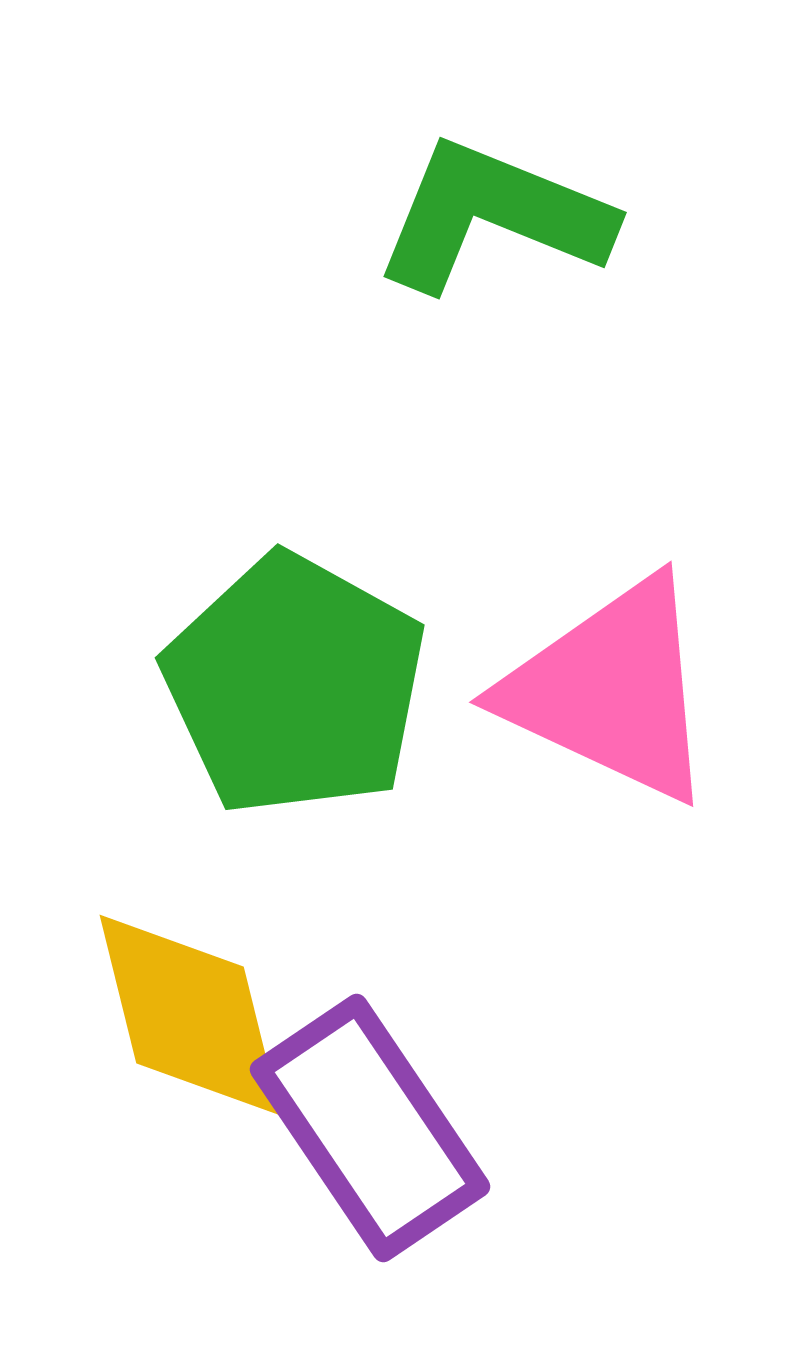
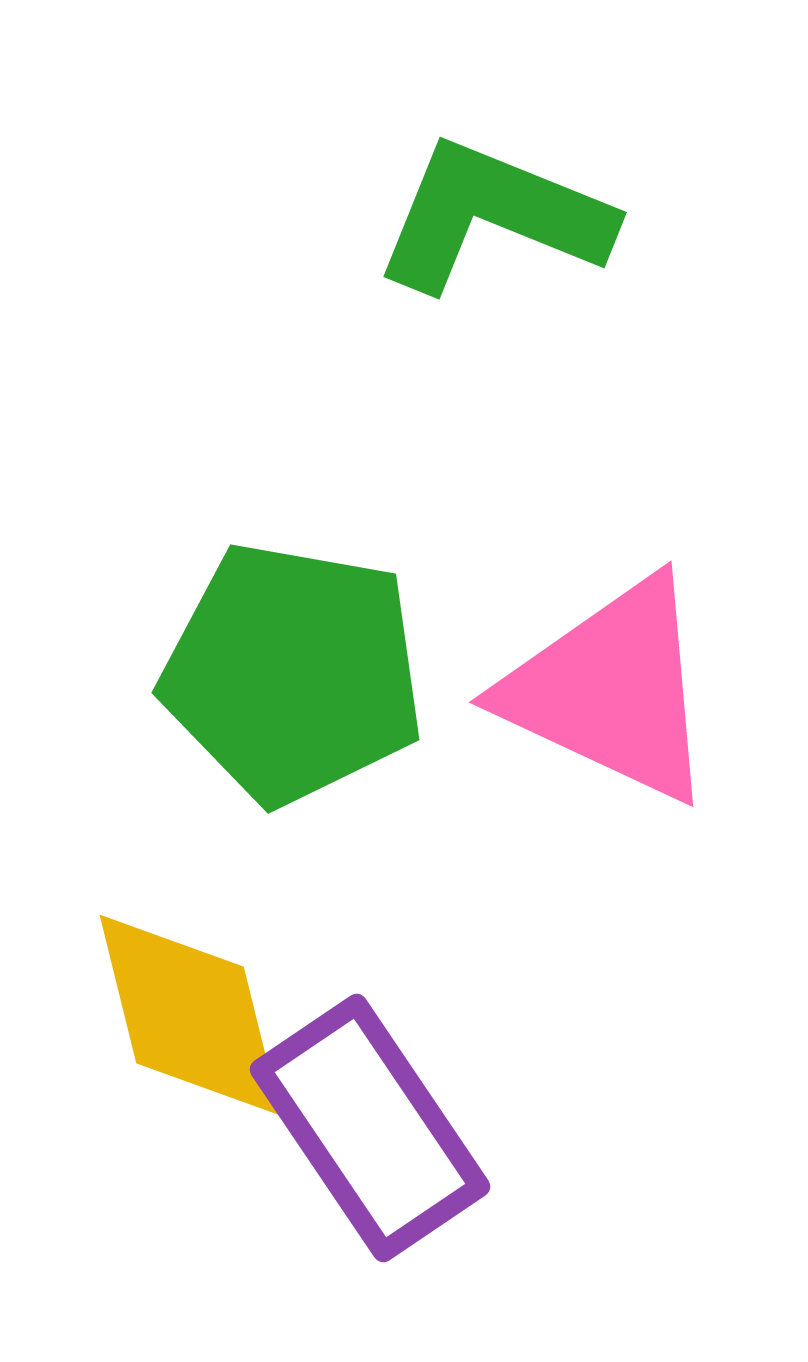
green pentagon: moved 2 px left, 12 px up; rotated 19 degrees counterclockwise
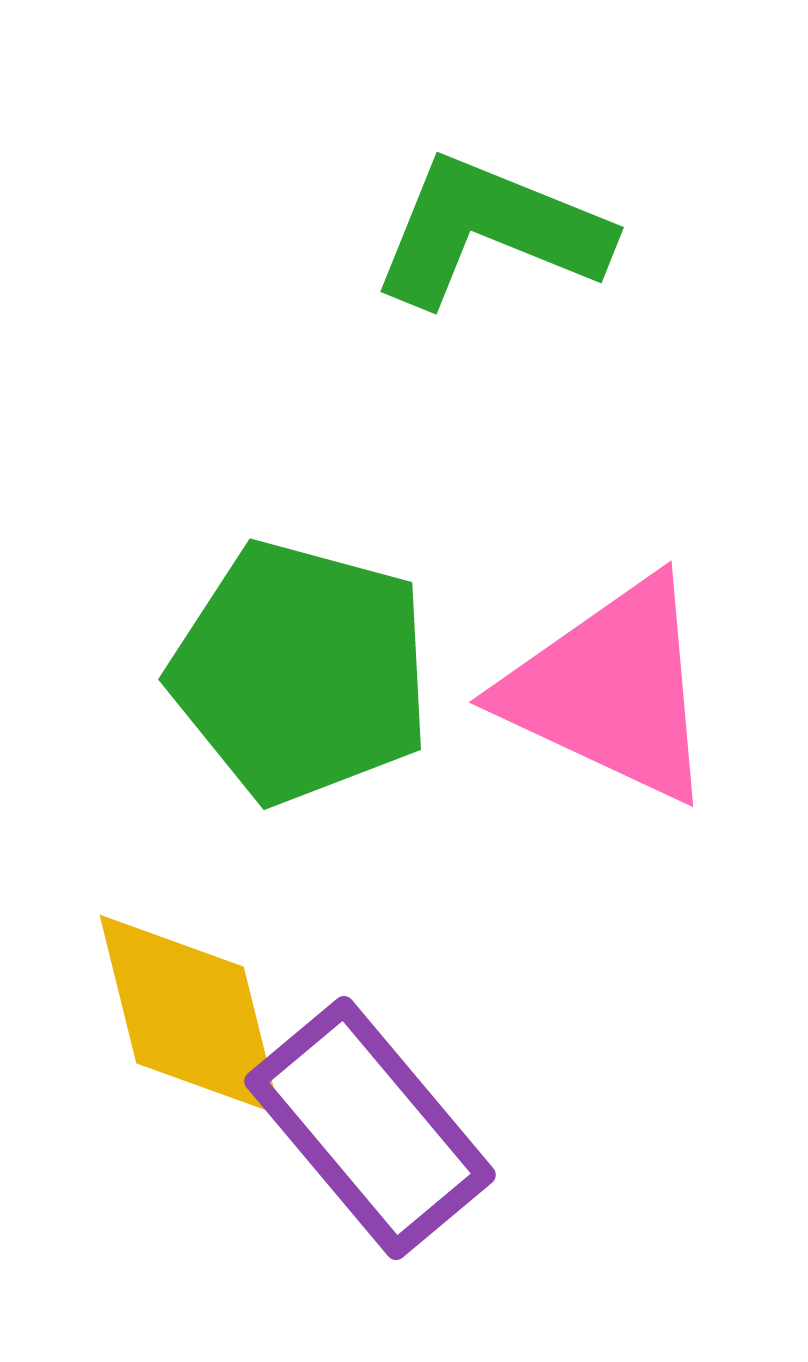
green L-shape: moved 3 px left, 15 px down
green pentagon: moved 8 px right, 1 px up; rotated 5 degrees clockwise
purple rectangle: rotated 6 degrees counterclockwise
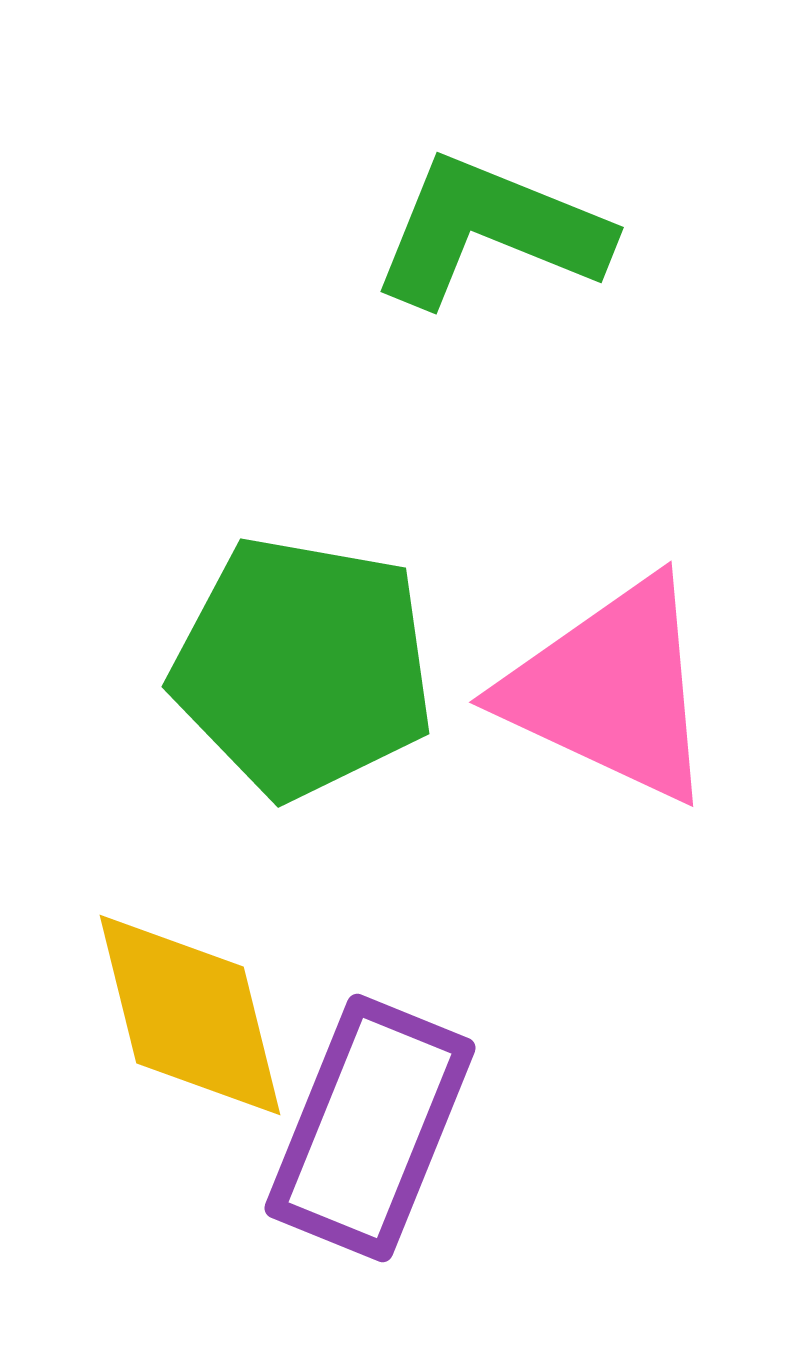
green pentagon: moved 2 px right, 5 px up; rotated 5 degrees counterclockwise
purple rectangle: rotated 62 degrees clockwise
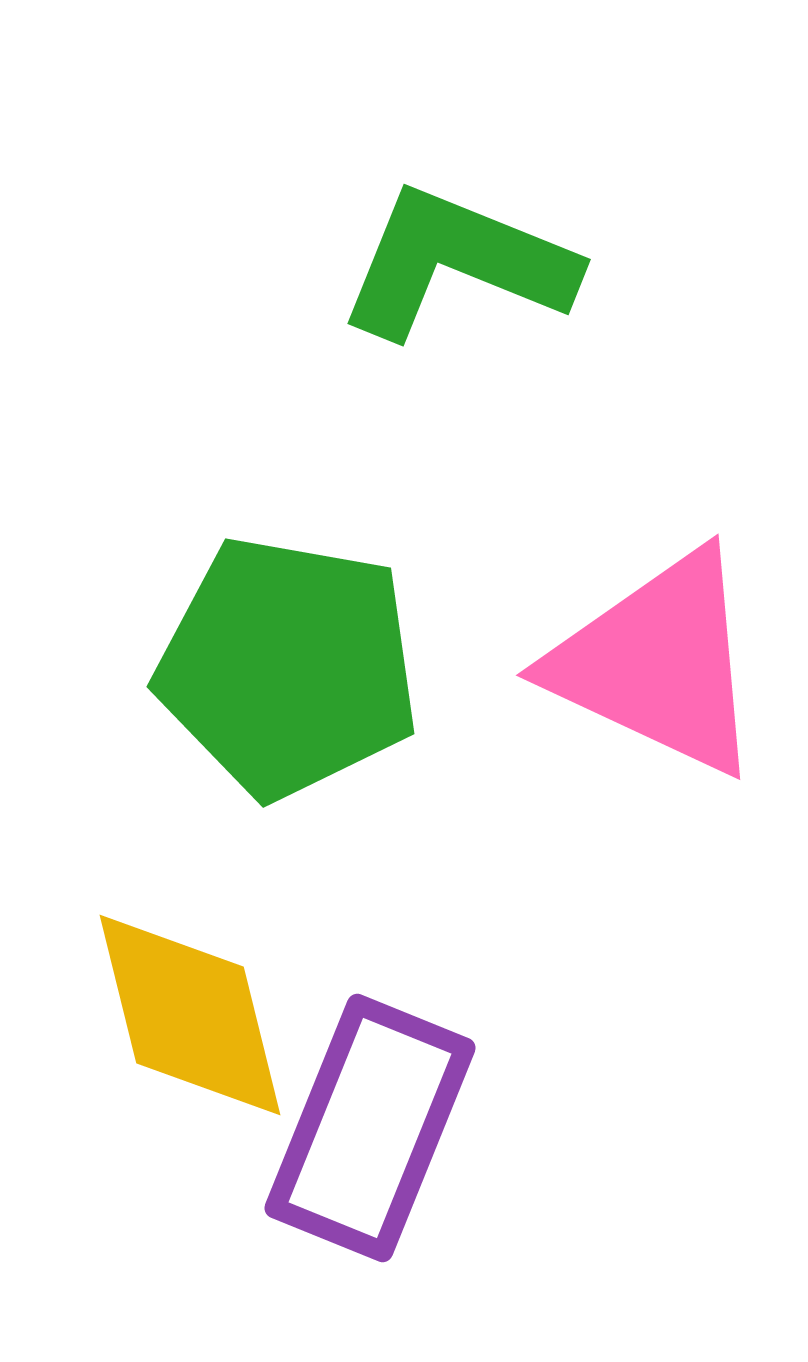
green L-shape: moved 33 px left, 32 px down
green pentagon: moved 15 px left
pink triangle: moved 47 px right, 27 px up
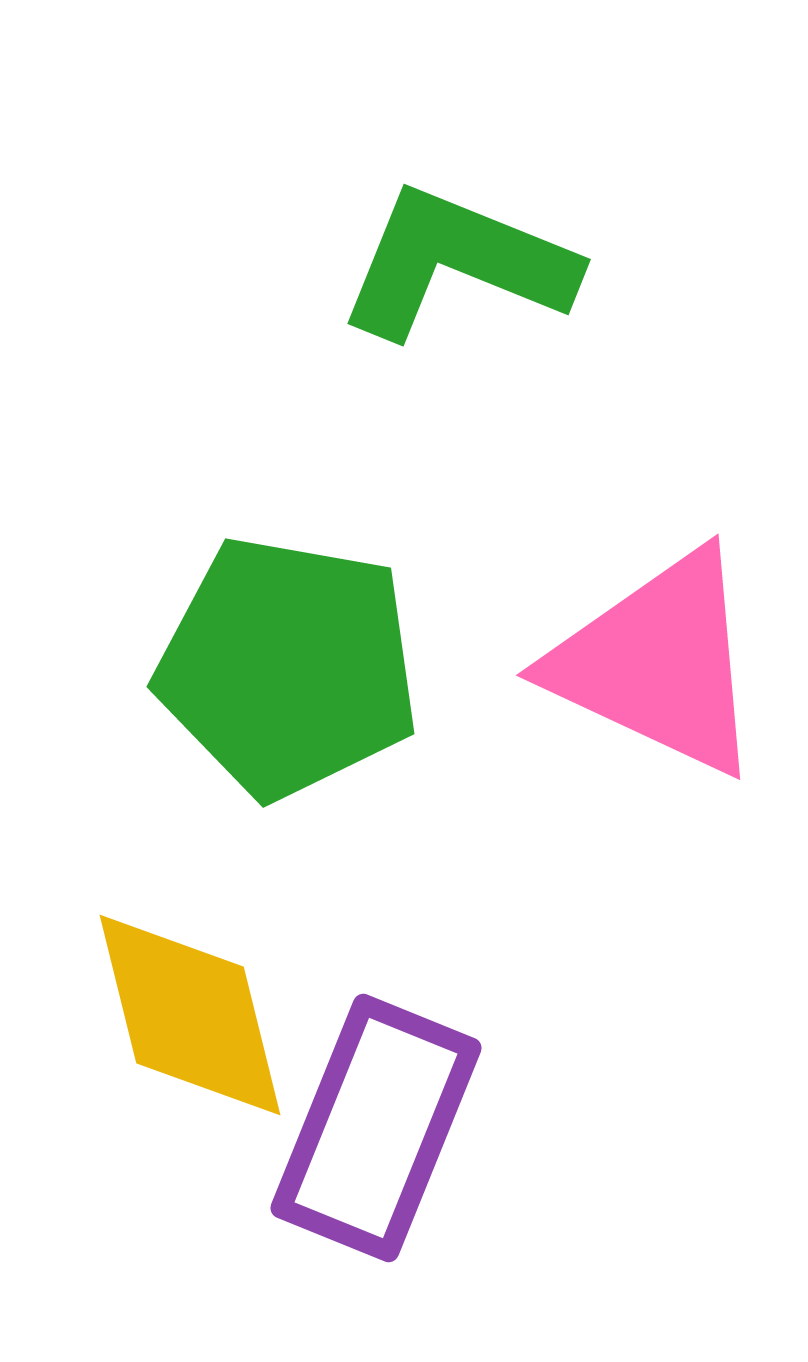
purple rectangle: moved 6 px right
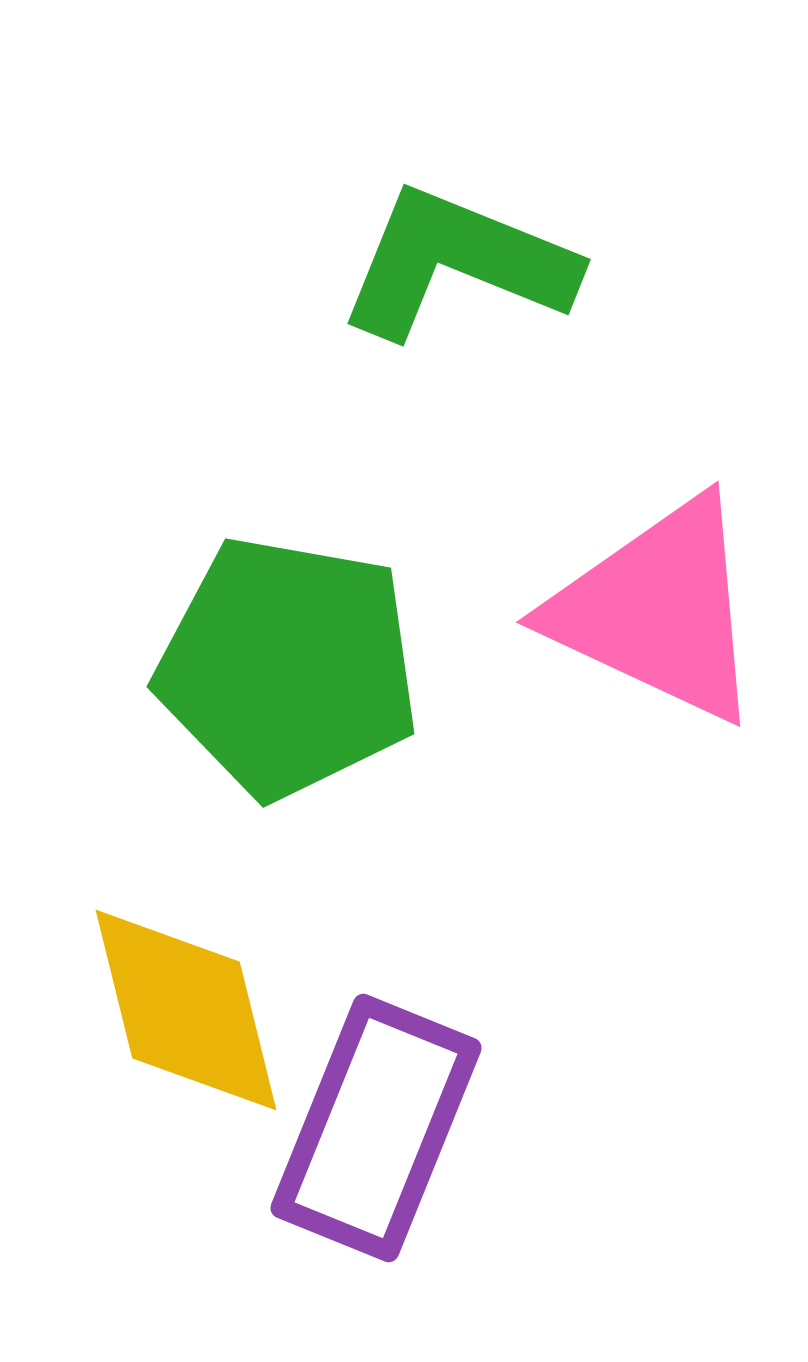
pink triangle: moved 53 px up
yellow diamond: moved 4 px left, 5 px up
